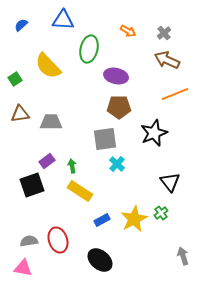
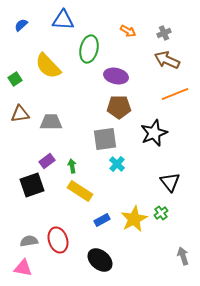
gray cross: rotated 16 degrees clockwise
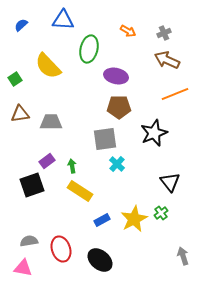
red ellipse: moved 3 px right, 9 px down
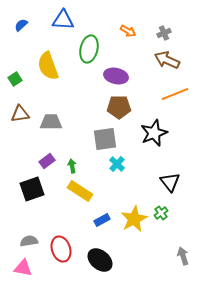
yellow semicircle: rotated 24 degrees clockwise
black square: moved 4 px down
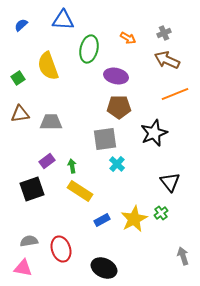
orange arrow: moved 7 px down
green square: moved 3 px right, 1 px up
black ellipse: moved 4 px right, 8 px down; rotated 15 degrees counterclockwise
